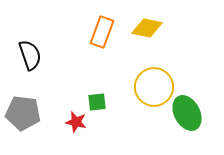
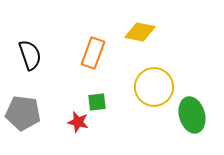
yellow diamond: moved 7 px left, 4 px down
orange rectangle: moved 9 px left, 21 px down
green ellipse: moved 5 px right, 2 px down; rotated 12 degrees clockwise
red star: moved 2 px right
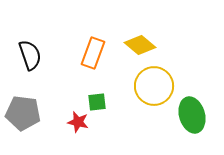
yellow diamond: moved 13 px down; rotated 28 degrees clockwise
yellow circle: moved 1 px up
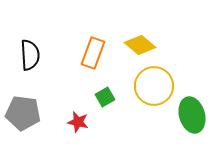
black semicircle: rotated 16 degrees clockwise
green square: moved 8 px right, 5 px up; rotated 24 degrees counterclockwise
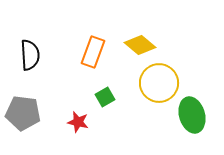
orange rectangle: moved 1 px up
yellow circle: moved 5 px right, 3 px up
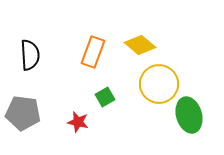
yellow circle: moved 1 px down
green ellipse: moved 3 px left
